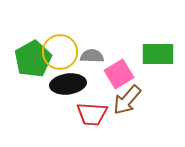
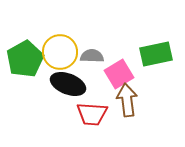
green rectangle: moved 2 px left; rotated 12 degrees counterclockwise
green pentagon: moved 8 px left
black ellipse: rotated 28 degrees clockwise
brown arrow: rotated 132 degrees clockwise
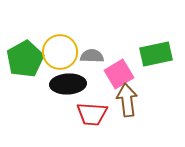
black ellipse: rotated 24 degrees counterclockwise
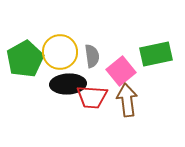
gray semicircle: rotated 80 degrees clockwise
pink square: moved 2 px right, 3 px up; rotated 8 degrees counterclockwise
red trapezoid: moved 17 px up
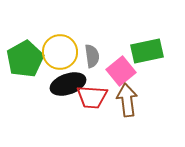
green rectangle: moved 9 px left, 3 px up
black ellipse: rotated 16 degrees counterclockwise
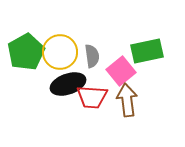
green pentagon: moved 1 px right, 7 px up
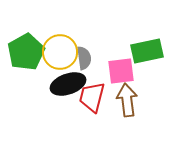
gray semicircle: moved 8 px left, 2 px down
pink square: rotated 32 degrees clockwise
red trapezoid: rotated 100 degrees clockwise
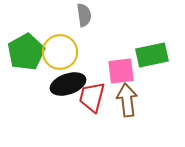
green rectangle: moved 5 px right, 4 px down
gray semicircle: moved 43 px up
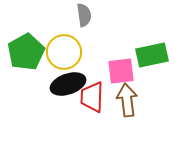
yellow circle: moved 4 px right
red trapezoid: rotated 12 degrees counterclockwise
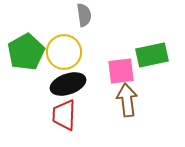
red trapezoid: moved 28 px left, 18 px down
